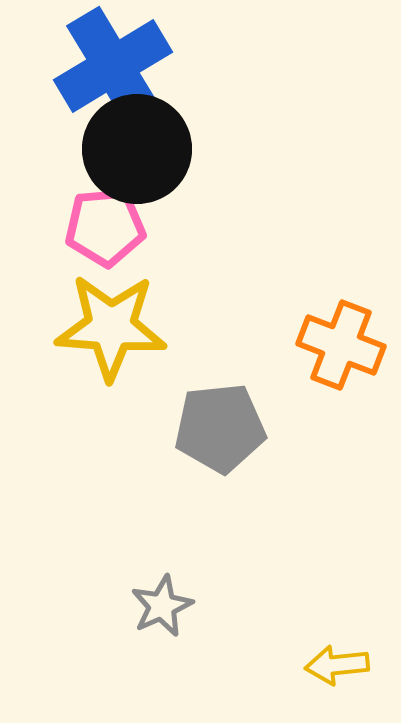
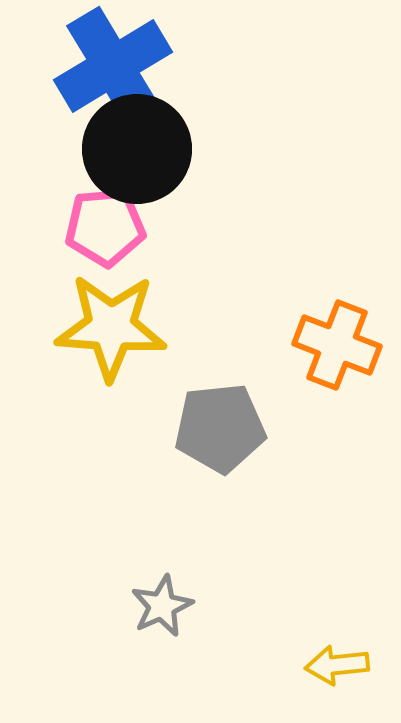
orange cross: moved 4 px left
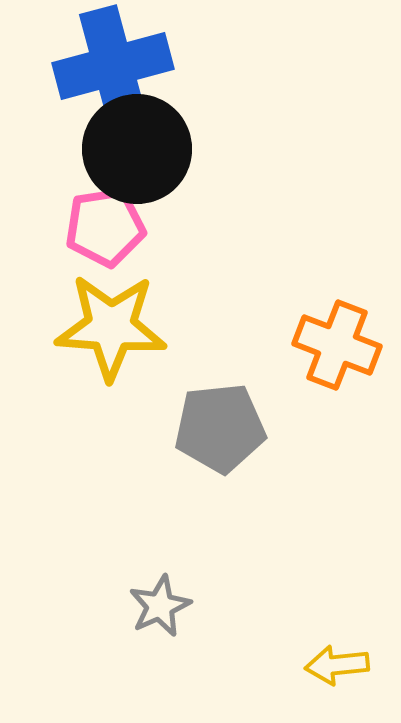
blue cross: rotated 16 degrees clockwise
pink pentagon: rotated 4 degrees counterclockwise
gray star: moved 2 px left
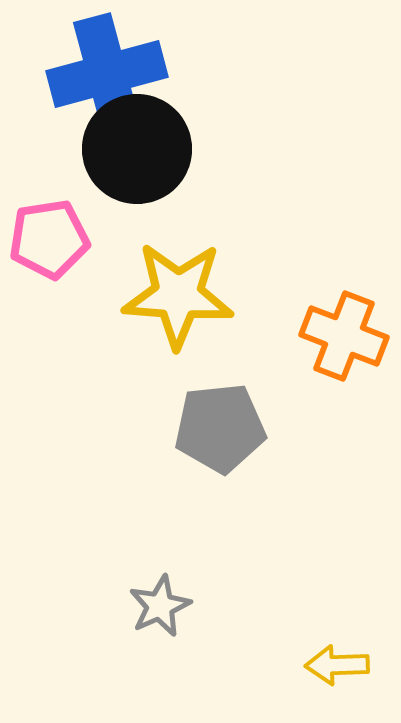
blue cross: moved 6 px left, 8 px down
pink pentagon: moved 56 px left, 12 px down
yellow star: moved 67 px right, 32 px up
orange cross: moved 7 px right, 9 px up
yellow arrow: rotated 4 degrees clockwise
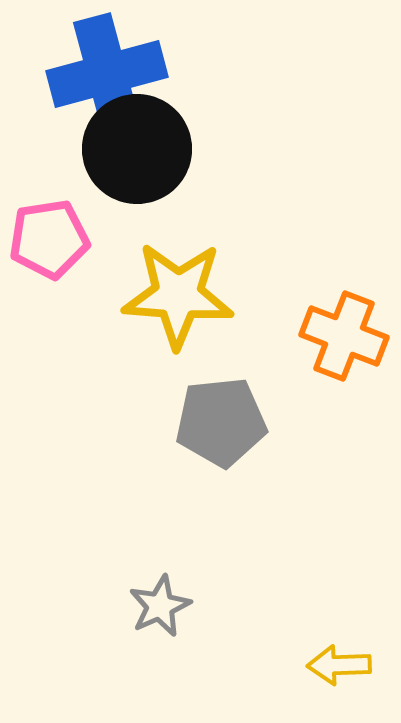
gray pentagon: moved 1 px right, 6 px up
yellow arrow: moved 2 px right
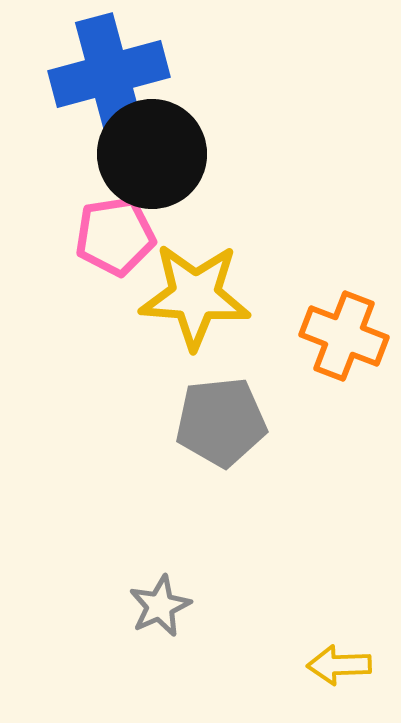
blue cross: moved 2 px right
black circle: moved 15 px right, 5 px down
pink pentagon: moved 66 px right, 3 px up
yellow star: moved 17 px right, 1 px down
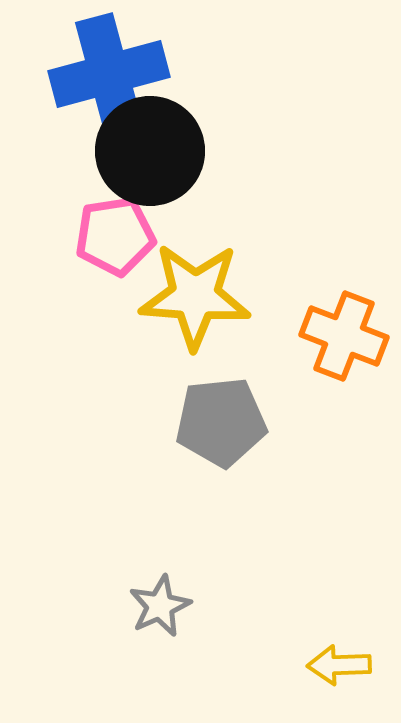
black circle: moved 2 px left, 3 px up
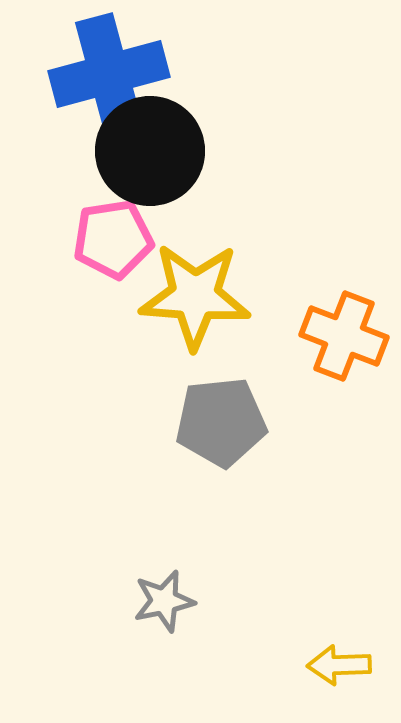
pink pentagon: moved 2 px left, 3 px down
gray star: moved 4 px right, 5 px up; rotated 12 degrees clockwise
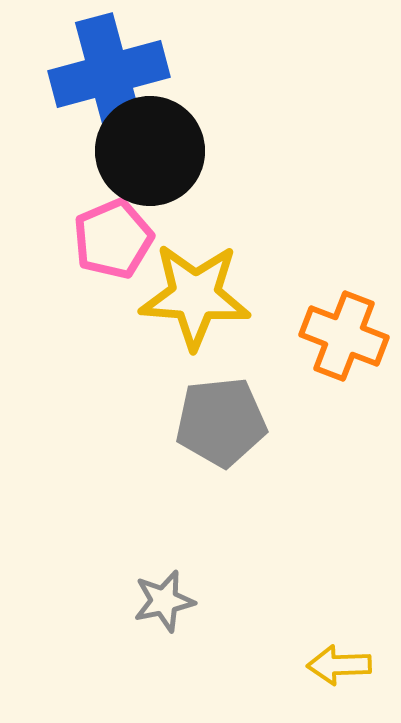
pink pentagon: rotated 14 degrees counterclockwise
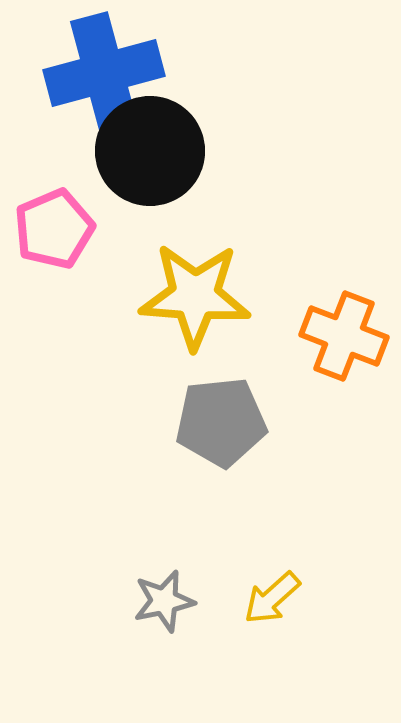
blue cross: moved 5 px left, 1 px up
pink pentagon: moved 59 px left, 10 px up
yellow arrow: moved 67 px left, 67 px up; rotated 40 degrees counterclockwise
